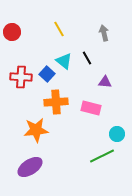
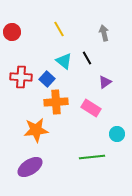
blue square: moved 5 px down
purple triangle: rotated 40 degrees counterclockwise
pink rectangle: rotated 18 degrees clockwise
green line: moved 10 px left, 1 px down; rotated 20 degrees clockwise
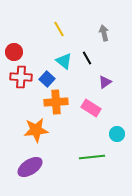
red circle: moved 2 px right, 20 px down
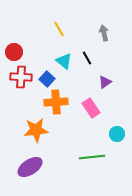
pink rectangle: rotated 24 degrees clockwise
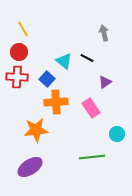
yellow line: moved 36 px left
red circle: moved 5 px right
black line: rotated 32 degrees counterclockwise
red cross: moved 4 px left
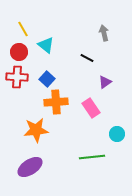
cyan triangle: moved 18 px left, 16 px up
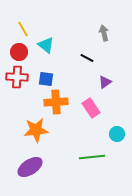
blue square: moved 1 px left; rotated 35 degrees counterclockwise
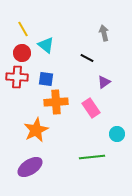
red circle: moved 3 px right, 1 px down
purple triangle: moved 1 px left
orange star: rotated 20 degrees counterclockwise
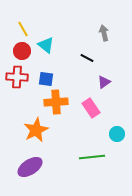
red circle: moved 2 px up
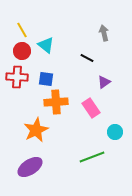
yellow line: moved 1 px left, 1 px down
cyan circle: moved 2 px left, 2 px up
green line: rotated 15 degrees counterclockwise
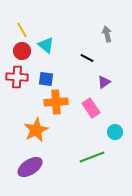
gray arrow: moved 3 px right, 1 px down
